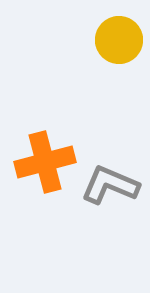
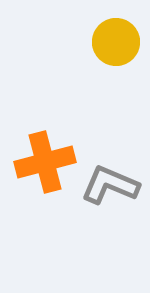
yellow circle: moved 3 px left, 2 px down
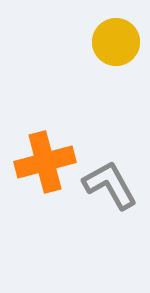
gray L-shape: rotated 38 degrees clockwise
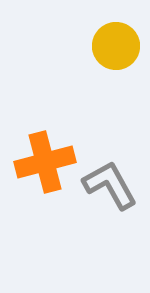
yellow circle: moved 4 px down
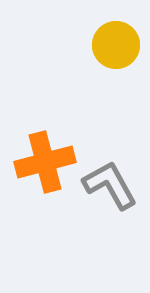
yellow circle: moved 1 px up
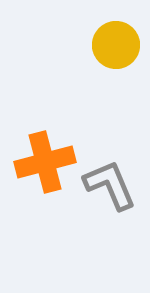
gray L-shape: rotated 6 degrees clockwise
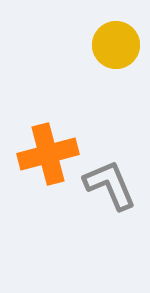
orange cross: moved 3 px right, 8 px up
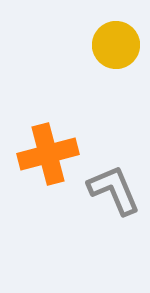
gray L-shape: moved 4 px right, 5 px down
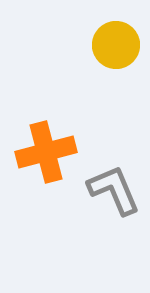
orange cross: moved 2 px left, 2 px up
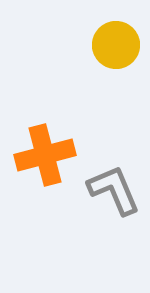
orange cross: moved 1 px left, 3 px down
